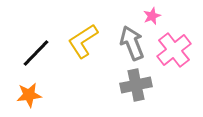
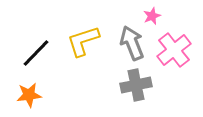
yellow L-shape: rotated 15 degrees clockwise
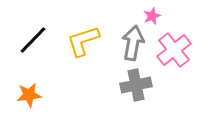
gray arrow: moved 1 px right; rotated 32 degrees clockwise
black line: moved 3 px left, 13 px up
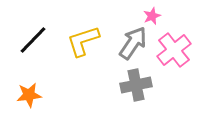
gray arrow: rotated 24 degrees clockwise
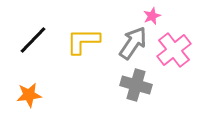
yellow L-shape: rotated 18 degrees clockwise
gray cross: rotated 28 degrees clockwise
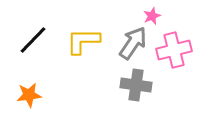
pink cross: rotated 24 degrees clockwise
gray cross: rotated 8 degrees counterclockwise
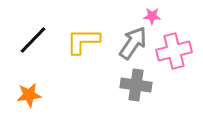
pink star: rotated 24 degrees clockwise
pink cross: moved 1 px down
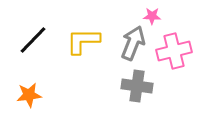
gray arrow: rotated 12 degrees counterclockwise
gray cross: moved 1 px right, 1 px down
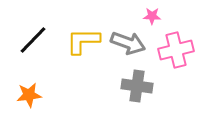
gray arrow: moved 5 px left; rotated 88 degrees clockwise
pink cross: moved 2 px right, 1 px up
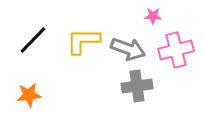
pink star: moved 1 px right
gray arrow: moved 6 px down
gray cross: rotated 16 degrees counterclockwise
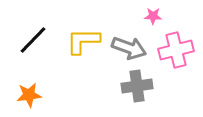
gray arrow: moved 1 px right, 1 px up
